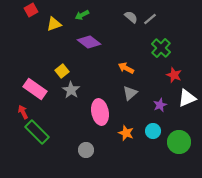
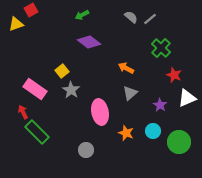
yellow triangle: moved 38 px left
purple star: rotated 16 degrees counterclockwise
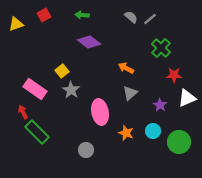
red square: moved 13 px right, 5 px down
green arrow: rotated 32 degrees clockwise
red star: rotated 21 degrees counterclockwise
